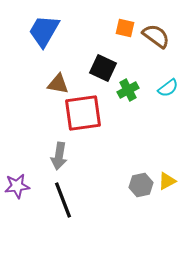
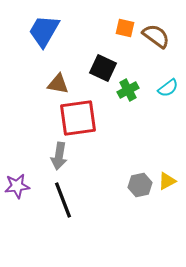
red square: moved 5 px left, 5 px down
gray hexagon: moved 1 px left
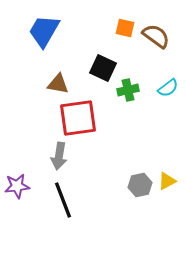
green cross: rotated 15 degrees clockwise
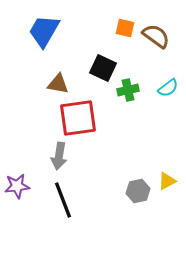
gray hexagon: moved 2 px left, 6 px down
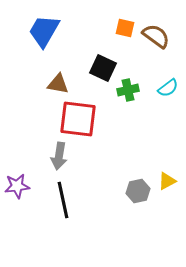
red square: moved 1 px down; rotated 15 degrees clockwise
black line: rotated 9 degrees clockwise
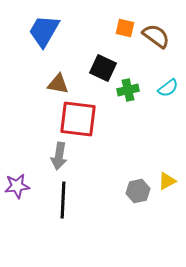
black line: rotated 15 degrees clockwise
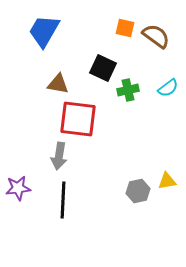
yellow triangle: rotated 18 degrees clockwise
purple star: moved 1 px right, 2 px down
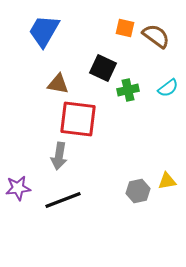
black line: rotated 66 degrees clockwise
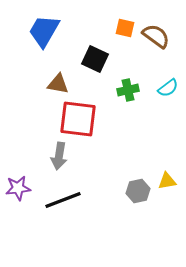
black square: moved 8 px left, 9 px up
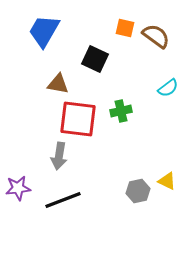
green cross: moved 7 px left, 21 px down
yellow triangle: rotated 36 degrees clockwise
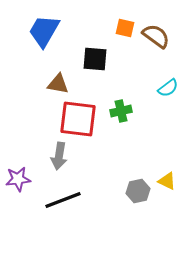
black square: rotated 20 degrees counterclockwise
purple star: moved 9 px up
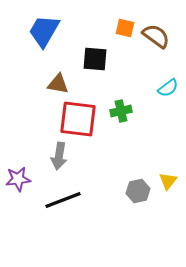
yellow triangle: moved 1 px right; rotated 42 degrees clockwise
